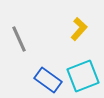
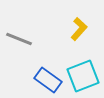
gray line: rotated 44 degrees counterclockwise
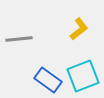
yellow L-shape: rotated 10 degrees clockwise
gray line: rotated 28 degrees counterclockwise
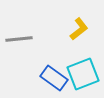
cyan square: moved 2 px up
blue rectangle: moved 6 px right, 2 px up
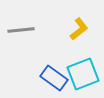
gray line: moved 2 px right, 9 px up
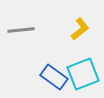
yellow L-shape: moved 1 px right
blue rectangle: moved 1 px up
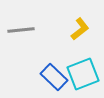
blue rectangle: rotated 8 degrees clockwise
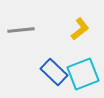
blue rectangle: moved 5 px up
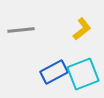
yellow L-shape: moved 2 px right
blue rectangle: rotated 72 degrees counterclockwise
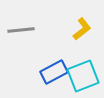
cyan square: moved 2 px down
